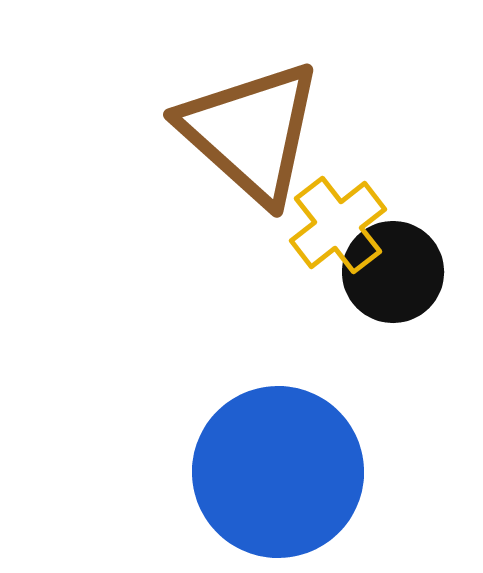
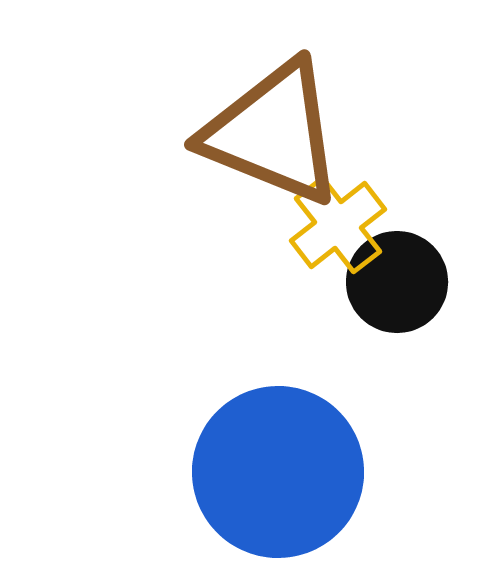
brown triangle: moved 22 px right, 1 px down; rotated 20 degrees counterclockwise
black circle: moved 4 px right, 10 px down
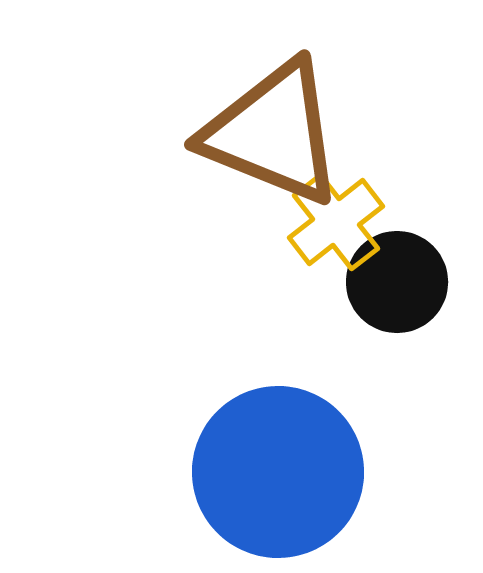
yellow cross: moved 2 px left, 3 px up
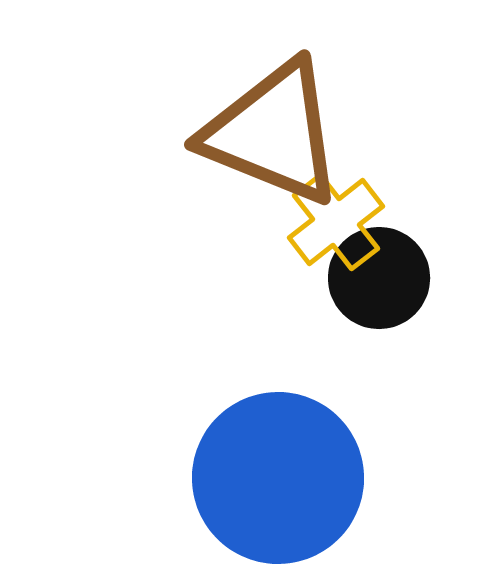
black circle: moved 18 px left, 4 px up
blue circle: moved 6 px down
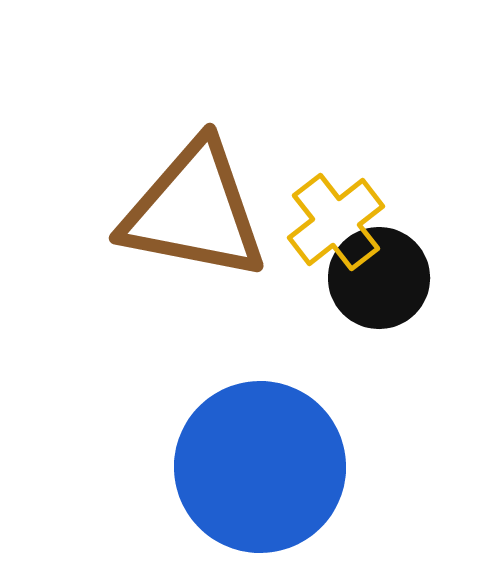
brown triangle: moved 79 px left, 78 px down; rotated 11 degrees counterclockwise
blue circle: moved 18 px left, 11 px up
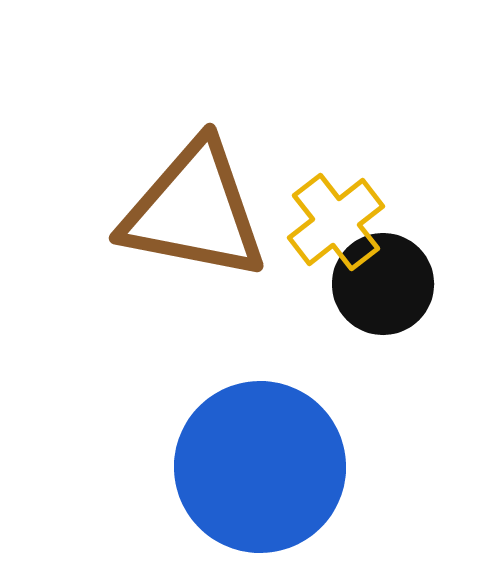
black circle: moved 4 px right, 6 px down
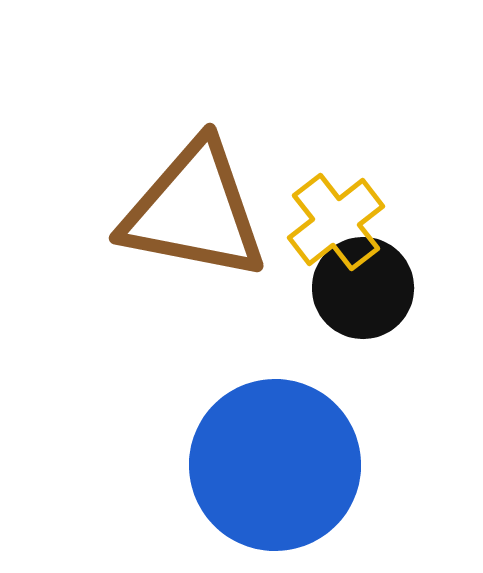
black circle: moved 20 px left, 4 px down
blue circle: moved 15 px right, 2 px up
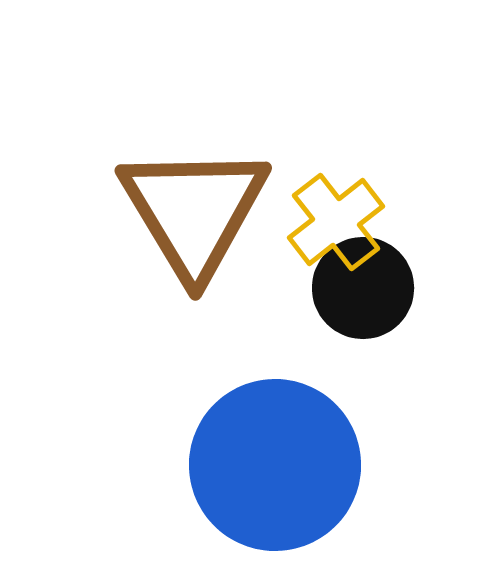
brown triangle: rotated 48 degrees clockwise
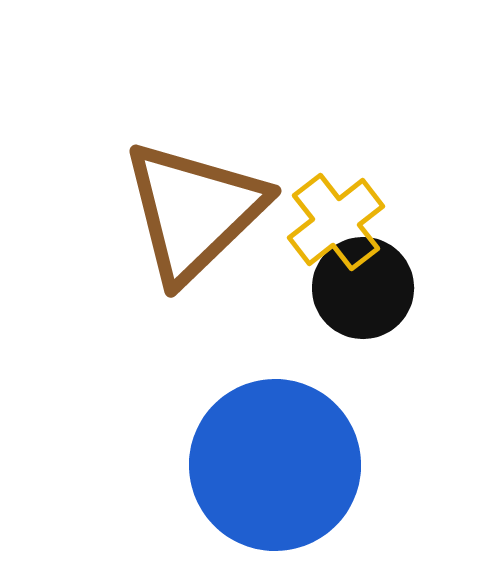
brown triangle: rotated 17 degrees clockwise
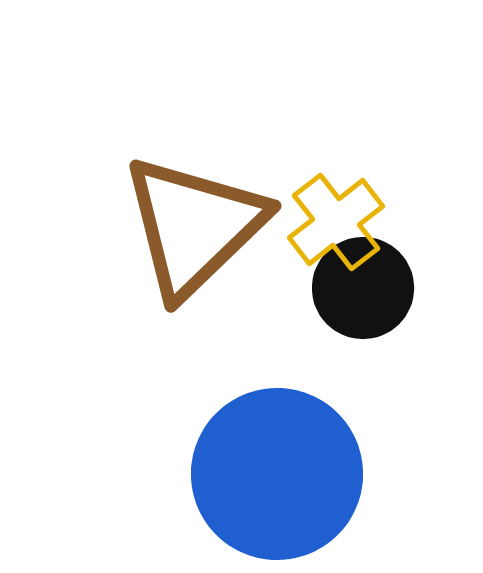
brown triangle: moved 15 px down
blue circle: moved 2 px right, 9 px down
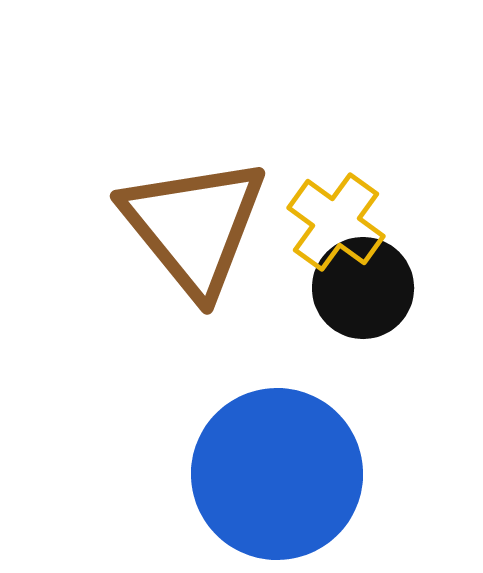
yellow cross: rotated 16 degrees counterclockwise
brown triangle: rotated 25 degrees counterclockwise
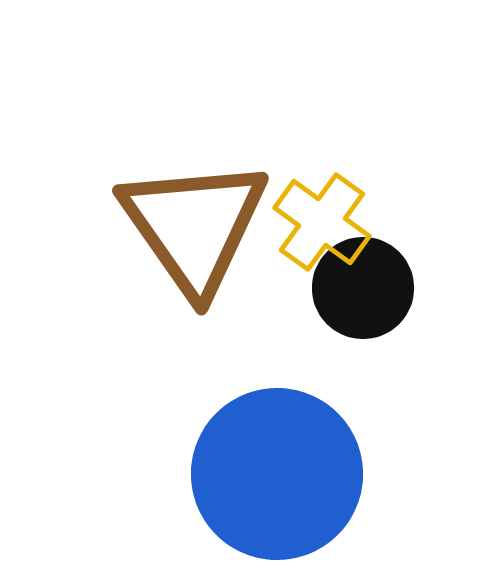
yellow cross: moved 14 px left
brown triangle: rotated 4 degrees clockwise
